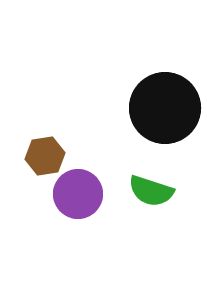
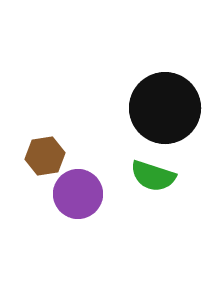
green semicircle: moved 2 px right, 15 px up
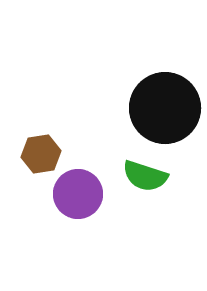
brown hexagon: moved 4 px left, 2 px up
green semicircle: moved 8 px left
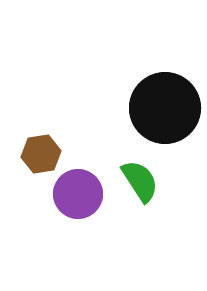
green semicircle: moved 5 px left, 5 px down; rotated 141 degrees counterclockwise
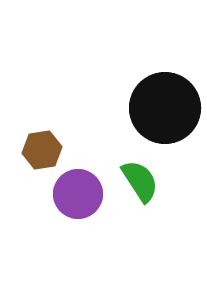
brown hexagon: moved 1 px right, 4 px up
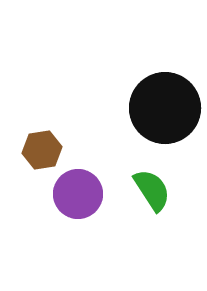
green semicircle: moved 12 px right, 9 px down
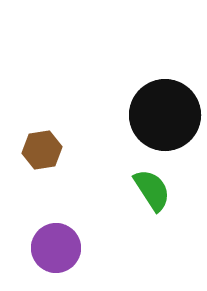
black circle: moved 7 px down
purple circle: moved 22 px left, 54 px down
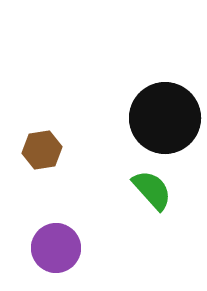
black circle: moved 3 px down
green semicircle: rotated 9 degrees counterclockwise
